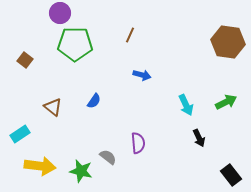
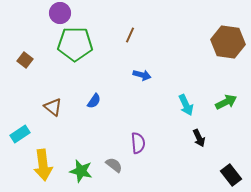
gray semicircle: moved 6 px right, 8 px down
yellow arrow: moved 3 px right, 1 px up; rotated 76 degrees clockwise
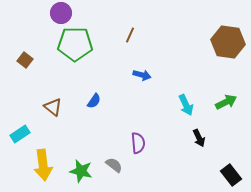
purple circle: moved 1 px right
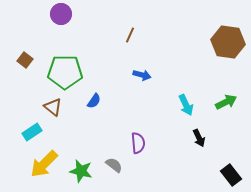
purple circle: moved 1 px down
green pentagon: moved 10 px left, 28 px down
cyan rectangle: moved 12 px right, 2 px up
yellow arrow: moved 1 px right, 1 px up; rotated 52 degrees clockwise
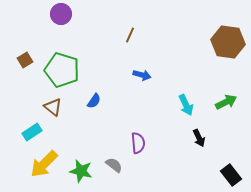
brown square: rotated 21 degrees clockwise
green pentagon: moved 3 px left, 2 px up; rotated 16 degrees clockwise
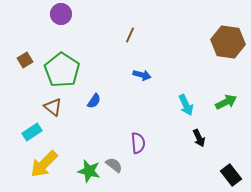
green pentagon: rotated 16 degrees clockwise
green star: moved 8 px right
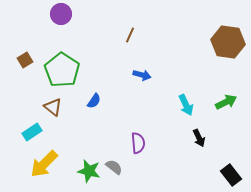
gray semicircle: moved 2 px down
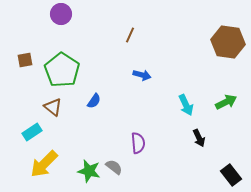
brown square: rotated 21 degrees clockwise
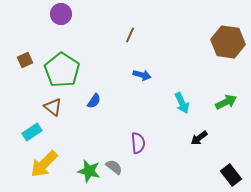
brown square: rotated 14 degrees counterclockwise
cyan arrow: moved 4 px left, 2 px up
black arrow: rotated 78 degrees clockwise
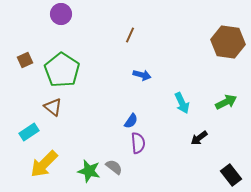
blue semicircle: moved 37 px right, 20 px down
cyan rectangle: moved 3 px left
